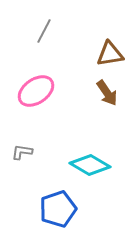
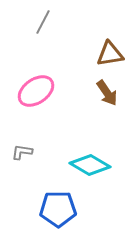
gray line: moved 1 px left, 9 px up
blue pentagon: rotated 18 degrees clockwise
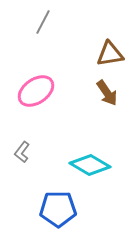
gray L-shape: rotated 60 degrees counterclockwise
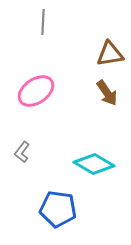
gray line: rotated 25 degrees counterclockwise
cyan diamond: moved 4 px right, 1 px up
blue pentagon: rotated 9 degrees clockwise
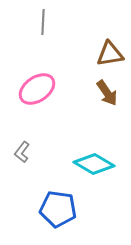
pink ellipse: moved 1 px right, 2 px up
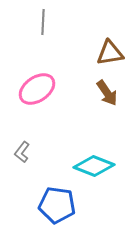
brown triangle: moved 1 px up
cyan diamond: moved 2 px down; rotated 9 degrees counterclockwise
blue pentagon: moved 1 px left, 4 px up
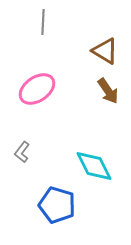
brown triangle: moved 5 px left, 2 px up; rotated 40 degrees clockwise
brown arrow: moved 1 px right, 2 px up
cyan diamond: rotated 42 degrees clockwise
blue pentagon: rotated 9 degrees clockwise
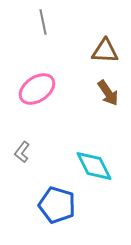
gray line: rotated 15 degrees counterclockwise
brown triangle: rotated 28 degrees counterclockwise
brown arrow: moved 2 px down
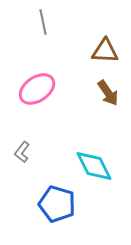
blue pentagon: moved 1 px up
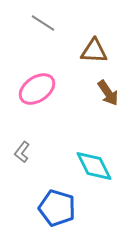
gray line: moved 1 px down; rotated 45 degrees counterclockwise
brown triangle: moved 11 px left
blue pentagon: moved 4 px down
